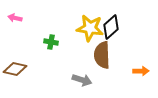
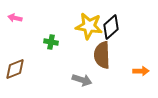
yellow star: moved 1 px left, 2 px up
brown diamond: rotated 35 degrees counterclockwise
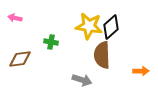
brown diamond: moved 5 px right, 10 px up; rotated 15 degrees clockwise
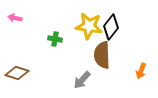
black diamond: rotated 10 degrees counterclockwise
green cross: moved 4 px right, 3 px up
brown diamond: moved 3 px left, 14 px down; rotated 25 degrees clockwise
orange arrow: rotated 112 degrees clockwise
gray arrow: rotated 114 degrees clockwise
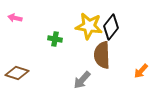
orange arrow: rotated 21 degrees clockwise
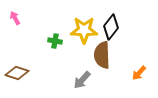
pink arrow: rotated 48 degrees clockwise
yellow star: moved 5 px left, 4 px down; rotated 8 degrees counterclockwise
green cross: moved 2 px down
orange arrow: moved 2 px left, 2 px down
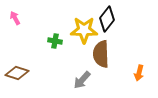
black diamond: moved 4 px left, 8 px up
brown semicircle: moved 1 px left, 1 px up
orange arrow: rotated 28 degrees counterclockwise
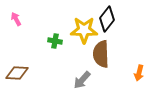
pink arrow: moved 1 px right, 1 px down
brown diamond: rotated 15 degrees counterclockwise
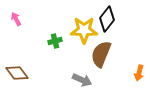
green cross: rotated 24 degrees counterclockwise
brown semicircle: rotated 24 degrees clockwise
brown diamond: rotated 50 degrees clockwise
gray arrow: rotated 108 degrees counterclockwise
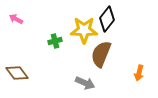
pink arrow: rotated 32 degrees counterclockwise
gray arrow: moved 3 px right, 3 px down
